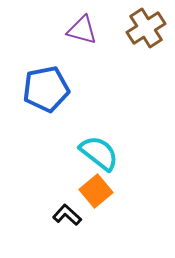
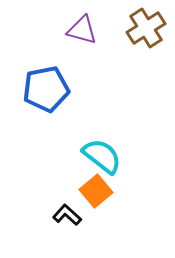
cyan semicircle: moved 3 px right, 3 px down
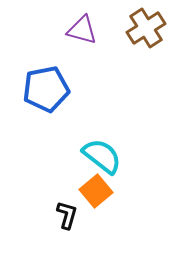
black L-shape: rotated 64 degrees clockwise
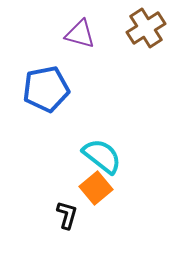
purple triangle: moved 2 px left, 4 px down
orange square: moved 3 px up
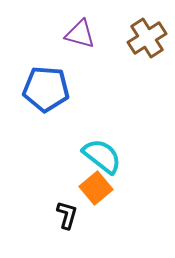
brown cross: moved 1 px right, 10 px down
blue pentagon: rotated 15 degrees clockwise
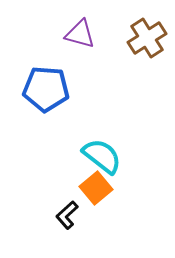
black L-shape: rotated 148 degrees counterclockwise
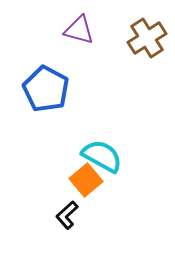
purple triangle: moved 1 px left, 4 px up
blue pentagon: rotated 24 degrees clockwise
cyan semicircle: rotated 9 degrees counterclockwise
orange square: moved 10 px left, 8 px up
